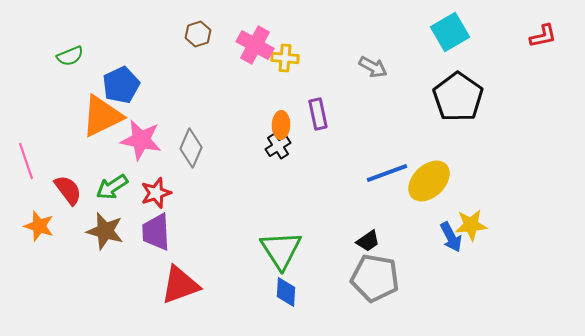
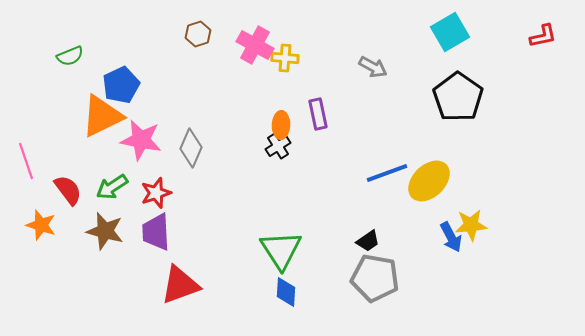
orange star: moved 2 px right, 1 px up
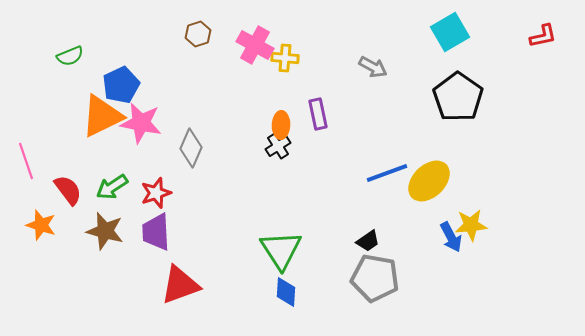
pink star: moved 17 px up
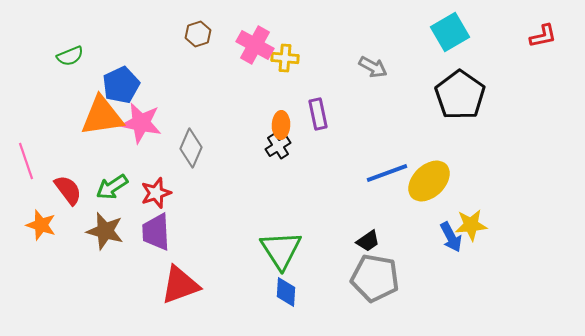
black pentagon: moved 2 px right, 2 px up
orange triangle: rotated 18 degrees clockwise
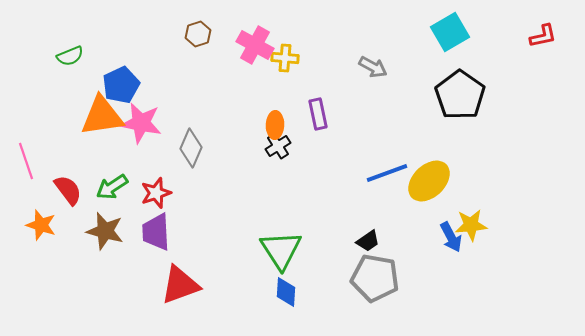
orange ellipse: moved 6 px left
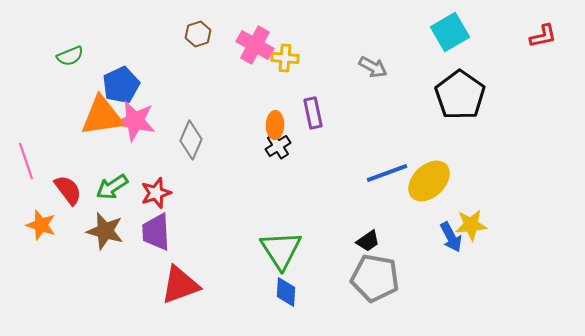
purple rectangle: moved 5 px left, 1 px up
pink star: moved 6 px left, 2 px up
gray diamond: moved 8 px up
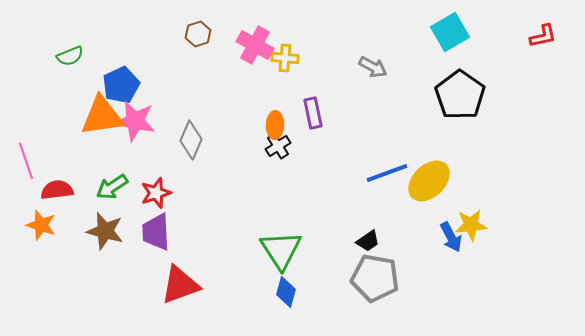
red semicircle: moved 11 px left; rotated 60 degrees counterclockwise
blue diamond: rotated 12 degrees clockwise
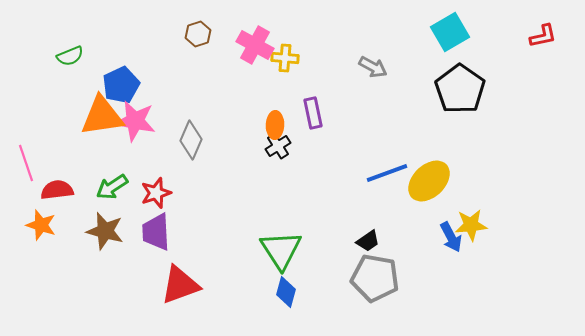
black pentagon: moved 6 px up
pink line: moved 2 px down
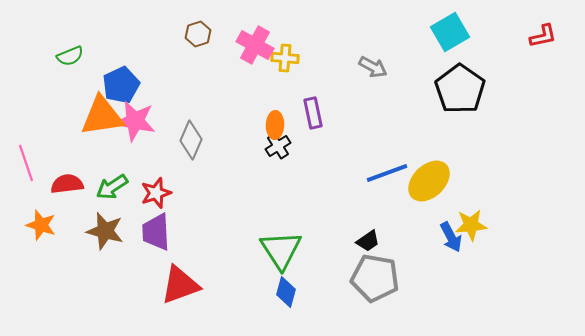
red semicircle: moved 10 px right, 6 px up
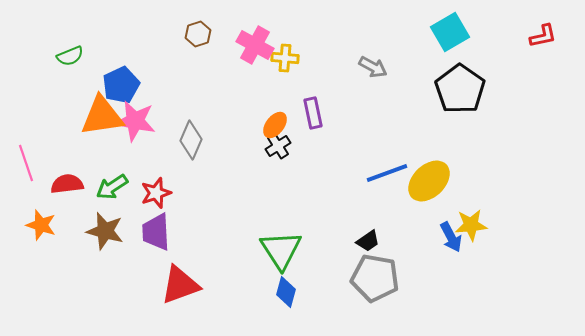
orange ellipse: rotated 36 degrees clockwise
